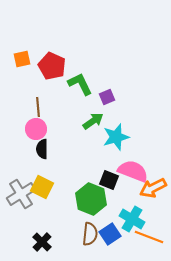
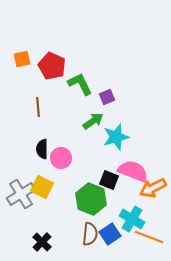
pink circle: moved 25 px right, 29 px down
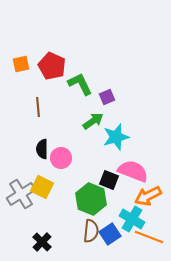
orange square: moved 1 px left, 5 px down
orange arrow: moved 5 px left, 8 px down
brown semicircle: moved 1 px right, 3 px up
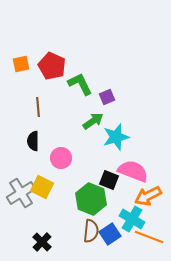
black semicircle: moved 9 px left, 8 px up
gray cross: moved 1 px up
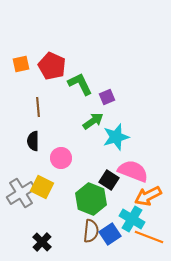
black square: rotated 12 degrees clockwise
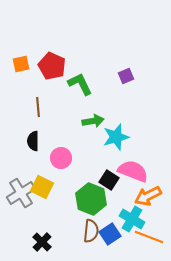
purple square: moved 19 px right, 21 px up
green arrow: rotated 25 degrees clockwise
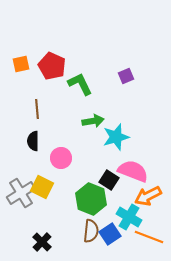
brown line: moved 1 px left, 2 px down
cyan cross: moved 3 px left, 2 px up
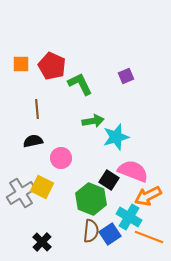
orange square: rotated 12 degrees clockwise
black semicircle: rotated 78 degrees clockwise
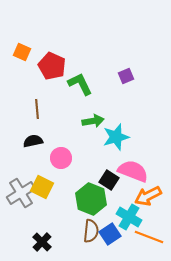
orange square: moved 1 px right, 12 px up; rotated 24 degrees clockwise
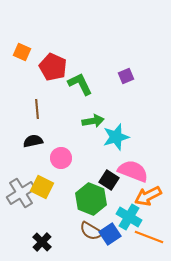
red pentagon: moved 1 px right, 1 px down
brown semicircle: rotated 115 degrees clockwise
